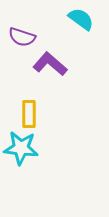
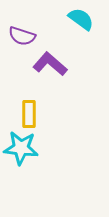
purple semicircle: moved 1 px up
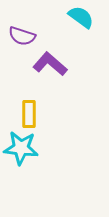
cyan semicircle: moved 2 px up
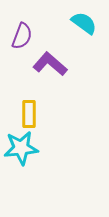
cyan semicircle: moved 3 px right, 6 px down
purple semicircle: rotated 88 degrees counterclockwise
cyan star: rotated 12 degrees counterclockwise
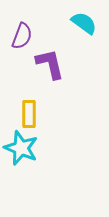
purple L-shape: rotated 36 degrees clockwise
cyan star: rotated 28 degrees clockwise
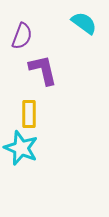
purple L-shape: moved 7 px left, 6 px down
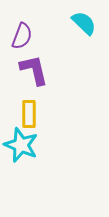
cyan semicircle: rotated 8 degrees clockwise
purple L-shape: moved 9 px left
cyan star: moved 3 px up
